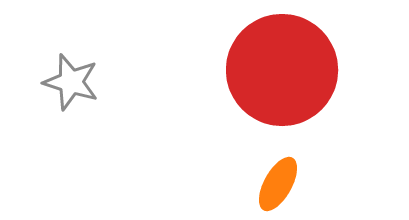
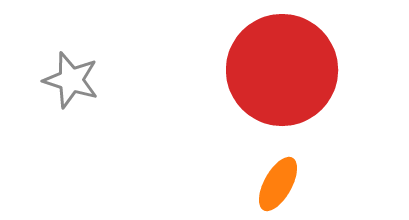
gray star: moved 2 px up
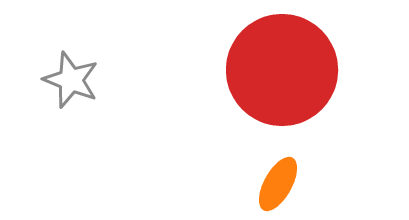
gray star: rotated 4 degrees clockwise
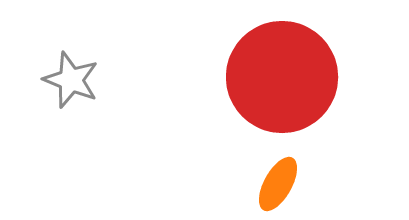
red circle: moved 7 px down
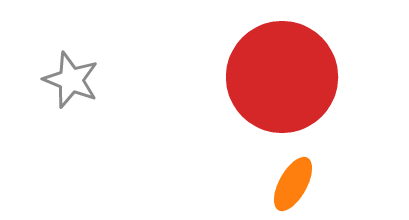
orange ellipse: moved 15 px right
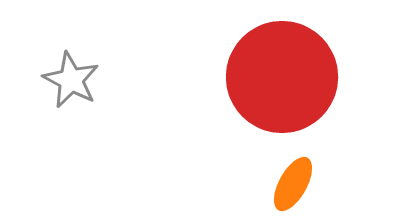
gray star: rotated 6 degrees clockwise
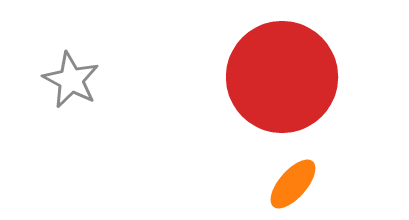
orange ellipse: rotated 12 degrees clockwise
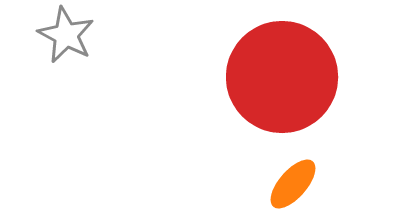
gray star: moved 5 px left, 45 px up
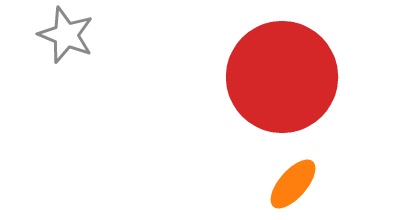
gray star: rotated 6 degrees counterclockwise
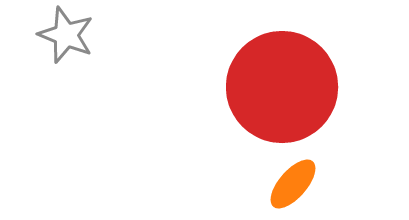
red circle: moved 10 px down
